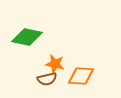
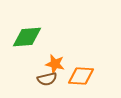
green diamond: rotated 16 degrees counterclockwise
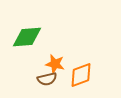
orange diamond: moved 1 px up; rotated 24 degrees counterclockwise
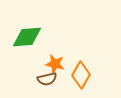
orange diamond: rotated 40 degrees counterclockwise
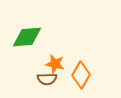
brown semicircle: rotated 12 degrees clockwise
